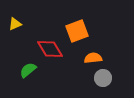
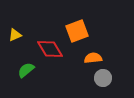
yellow triangle: moved 11 px down
green semicircle: moved 2 px left
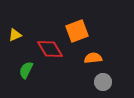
green semicircle: rotated 24 degrees counterclockwise
gray circle: moved 4 px down
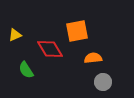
orange square: rotated 10 degrees clockwise
green semicircle: rotated 60 degrees counterclockwise
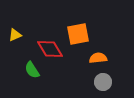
orange square: moved 1 px right, 3 px down
orange semicircle: moved 5 px right
green semicircle: moved 6 px right
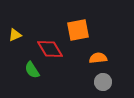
orange square: moved 4 px up
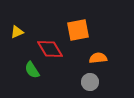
yellow triangle: moved 2 px right, 3 px up
gray circle: moved 13 px left
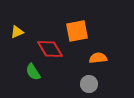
orange square: moved 1 px left, 1 px down
green semicircle: moved 1 px right, 2 px down
gray circle: moved 1 px left, 2 px down
